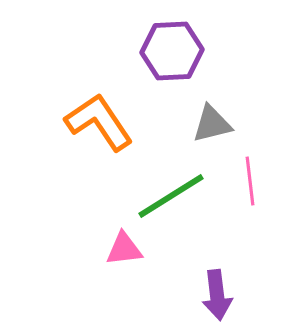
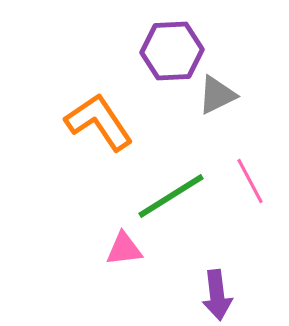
gray triangle: moved 5 px right, 29 px up; rotated 12 degrees counterclockwise
pink line: rotated 21 degrees counterclockwise
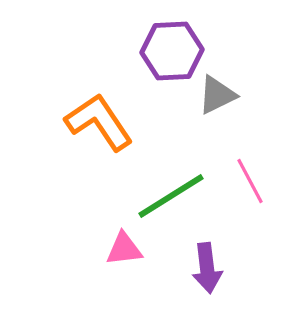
purple arrow: moved 10 px left, 27 px up
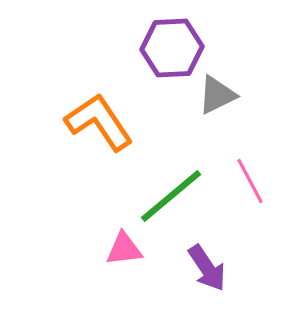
purple hexagon: moved 3 px up
green line: rotated 8 degrees counterclockwise
purple arrow: rotated 27 degrees counterclockwise
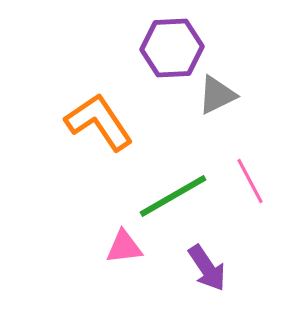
green line: moved 2 px right; rotated 10 degrees clockwise
pink triangle: moved 2 px up
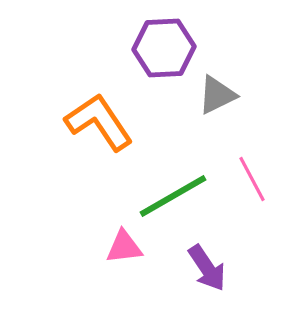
purple hexagon: moved 8 px left
pink line: moved 2 px right, 2 px up
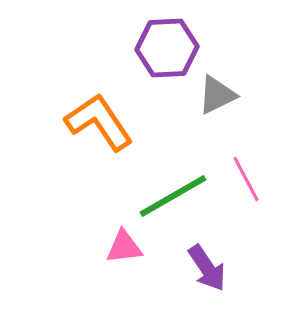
purple hexagon: moved 3 px right
pink line: moved 6 px left
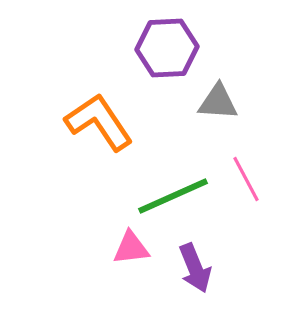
gray triangle: moved 1 px right, 7 px down; rotated 30 degrees clockwise
green line: rotated 6 degrees clockwise
pink triangle: moved 7 px right, 1 px down
purple arrow: moved 12 px left; rotated 12 degrees clockwise
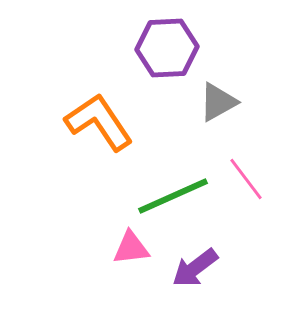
gray triangle: rotated 33 degrees counterclockwise
pink line: rotated 9 degrees counterclockwise
purple arrow: rotated 75 degrees clockwise
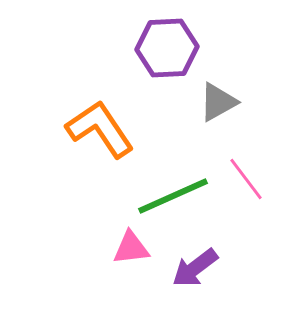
orange L-shape: moved 1 px right, 7 px down
